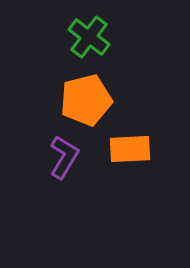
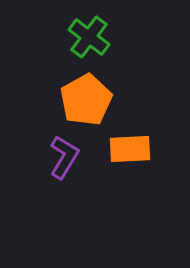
orange pentagon: rotated 15 degrees counterclockwise
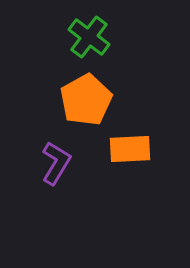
purple L-shape: moved 8 px left, 6 px down
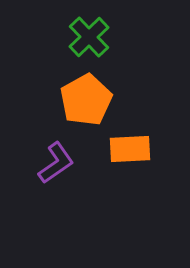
green cross: rotated 9 degrees clockwise
purple L-shape: rotated 24 degrees clockwise
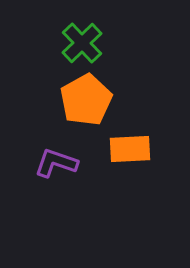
green cross: moved 7 px left, 6 px down
purple L-shape: rotated 126 degrees counterclockwise
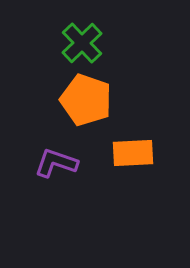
orange pentagon: rotated 24 degrees counterclockwise
orange rectangle: moved 3 px right, 4 px down
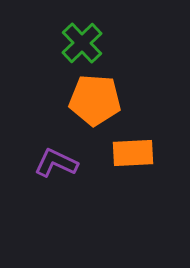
orange pentagon: moved 9 px right; rotated 15 degrees counterclockwise
purple L-shape: rotated 6 degrees clockwise
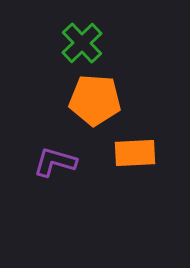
orange rectangle: moved 2 px right
purple L-shape: moved 1 px left, 1 px up; rotated 9 degrees counterclockwise
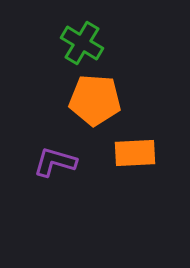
green cross: rotated 15 degrees counterclockwise
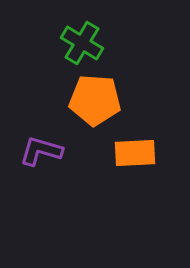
purple L-shape: moved 14 px left, 11 px up
